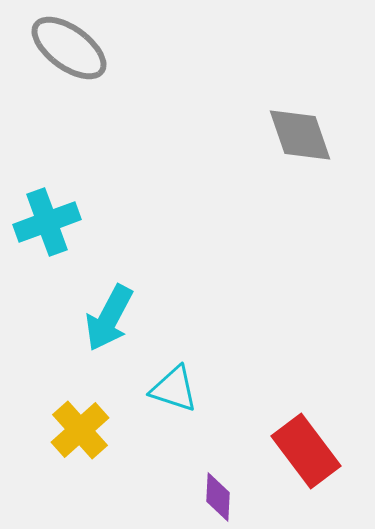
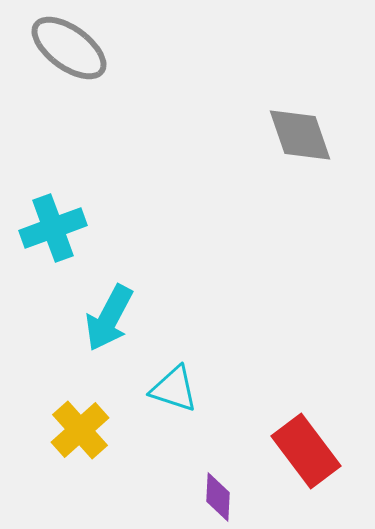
cyan cross: moved 6 px right, 6 px down
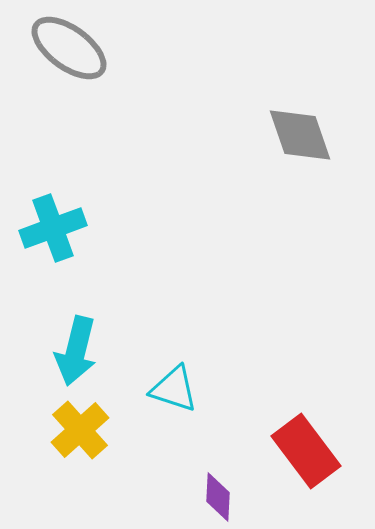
cyan arrow: moved 33 px left, 33 px down; rotated 14 degrees counterclockwise
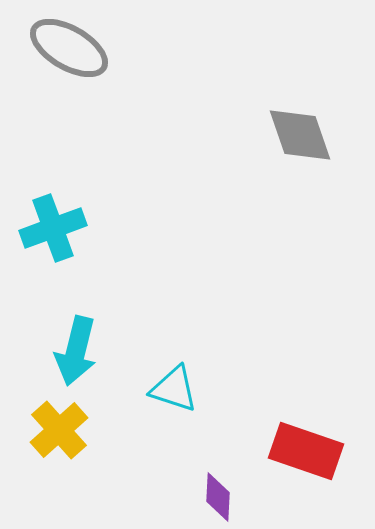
gray ellipse: rotated 6 degrees counterclockwise
yellow cross: moved 21 px left
red rectangle: rotated 34 degrees counterclockwise
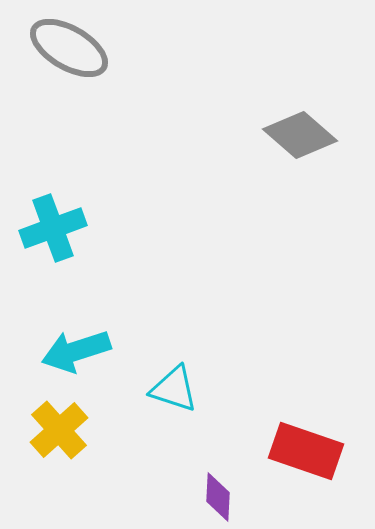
gray diamond: rotated 30 degrees counterclockwise
cyan arrow: rotated 58 degrees clockwise
